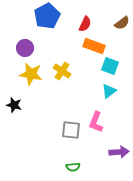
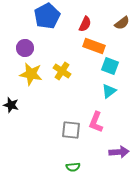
black star: moved 3 px left
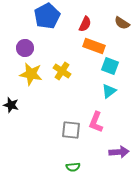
brown semicircle: rotated 70 degrees clockwise
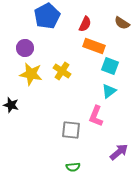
pink L-shape: moved 6 px up
purple arrow: rotated 36 degrees counterclockwise
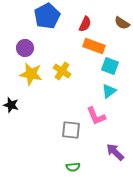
pink L-shape: rotated 45 degrees counterclockwise
purple arrow: moved 4 px left; rotated 96 degrees counterclockwise
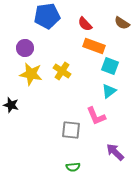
blue pentagon: rotated 20 degrees clockwise
red semicircle: rotated 112 degrees clockwise
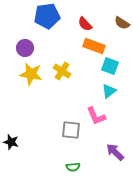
black star: moved 37 px down
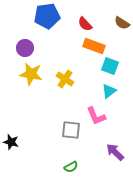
yellow cross: moved 3 px right, 8 px down
green semicircle: moved 2 px left; rotated 24 degrees counterclockwise
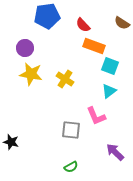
red semicircle: moved 2 px left, 1 px down
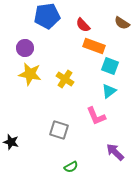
yellow star: moved 1 px left
gray square: moved 12 px left; rotated 12 degrees clockwise
